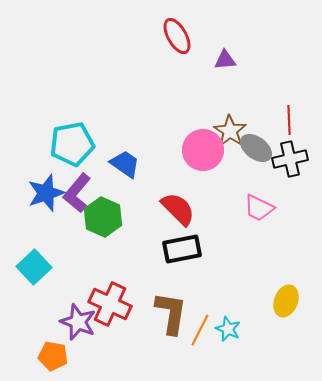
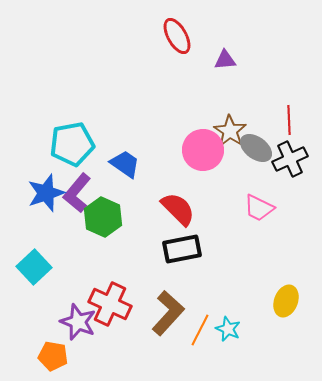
black cross: rotated 12 degrees counterclockwise
brown L-shape: moved 3 px left; rotated 33 degrees clockwise
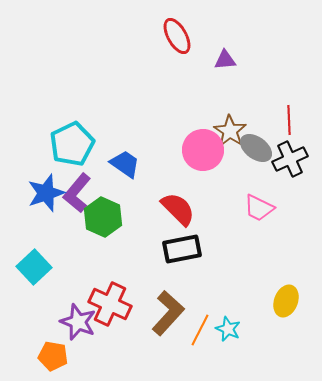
cyan pentagon: rotated 15 degrees counterclockwise
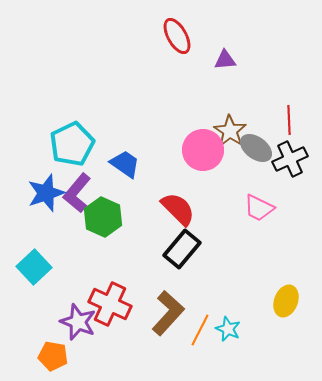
black rectangle: rotated 39 degrees counterclockwise
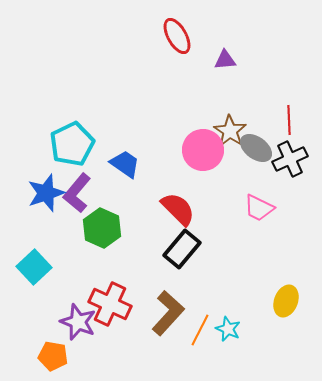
green hexagon: moved 1 px left, 11 px down
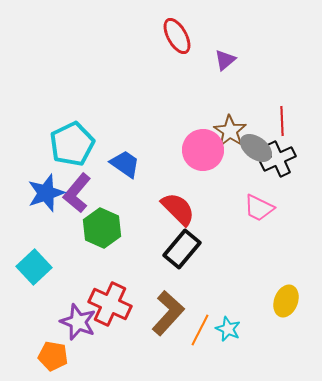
purple triangle: rotated 35 degrees counterclockwise
red line: moved 7 px left, 1 px down
black cross: moved 12 px left
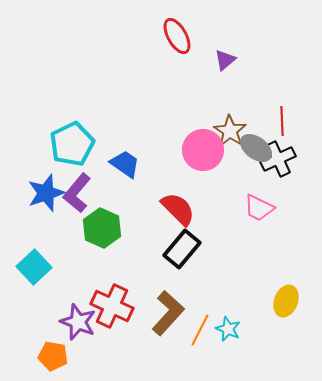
red cross: moved 2 px right, 2 px down
